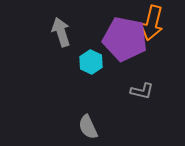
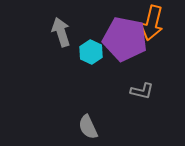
cyan hexagon: moved 10 px up
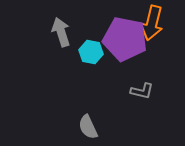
cyan hexagon: rotated 15 degrees counterclockwise
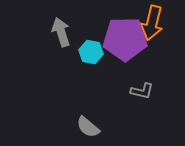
purple pentagon: rotated 12 degrees counterclockwise
gray semicircle: rotated 25 degrees counterclockwise
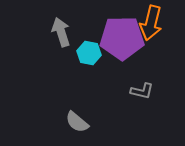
orange arrow: moved 1 px left
purple pentagon: moved 3 px left, 1 px up
cyan hexagon: moved 2 px left, 1 px down
gray semicircle: moved 11 px left, 5 px up
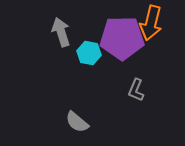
gray L-shape: moved 6 px left, 1 px up; rotated 100 degrees clockwise
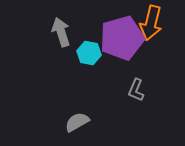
purple pentagon: rotated 15 degrees counterclockwise
gray semicircle: rotated 110 degrees clockwise
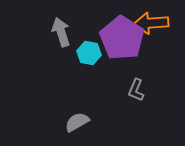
orange arrow: rotated 72 degrees clockwise
purple pentagon: rotated 24 degrees counterclockwise
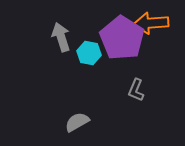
gray arrow: moved 5 px down
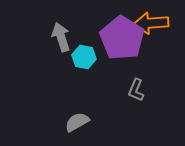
cyan hexagon: moved 5 px left, 4 px down
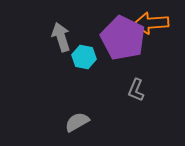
purple pentagon: moved 1 px right; rotated 6 degrees counterclockwise
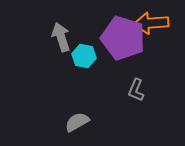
purple pentagon: rotated 9 degrees counterclockwise
cyan hexagon: moved 1 px up
